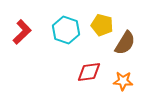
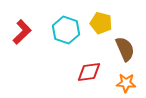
yellow pentagon: moved 1 px left, 2 px up
brown semicircle: moved 6 px down; rotated 55 degrees counterclockwise
orange star: moved 3 px right, 2 px down
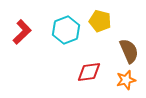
yellow pentagon: moved 1 px left, 2 px up
cyan hexagon: rotated 20 degrees clockwise
brown semicircle: moved 4 px right, 2 px down
orange star: moved 3 px up; rotated 18 degrees counterclockwise
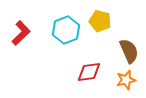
red L-shape: moved 1 px left, 1 px down
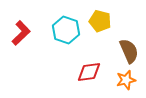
cyan hexagon: rotated 20 degrees counterclockwise
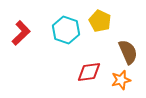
yellow pentagon: rotated 10 degrees clockwise
brown semicircle: moved 1 px left, 1 px down
orange star: moved 5 px left
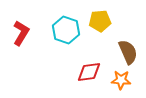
yellow pentagon: rotated 30 degrees counterclockwise
red L-shape: rotated 15 degrees counterclockwise
orange star: rotated 18 degrees clockwise
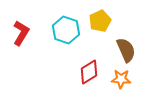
yellow pentagon: rotated 20 degrees counterclockwise
brown semicircle: moved 2 px left, 2 px up
red diamond: rotated 25 degrees counterclockwise
orange star: moved 1 px up
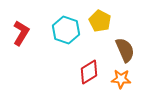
yellow pentagon: rotated 20 degrees counterclockwise
brown semicircle: moved 1 px left
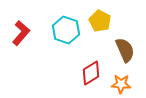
red L-shape: rotated 10 degrees clockwise
red diamond: moved 2 px right, 1 px down
orange star: moved 5 px down
